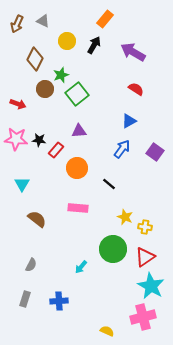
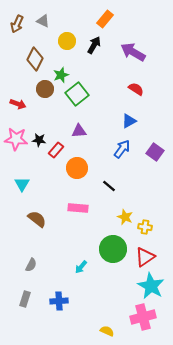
black line: moved 2 px down
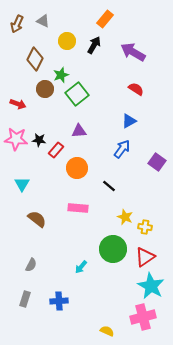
purple square: moved 2 px right, 10 px down
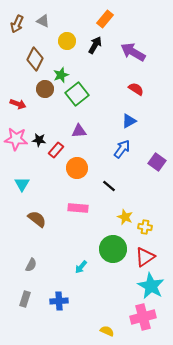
black arrow: moved 1 px right
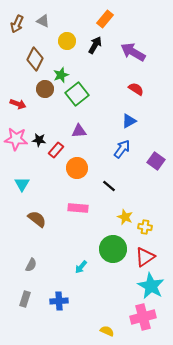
purple square: moved 1 px left, 1 px up
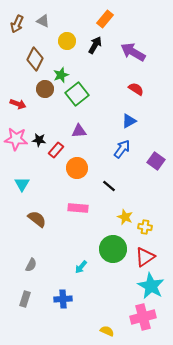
blue cross: moved 4 px right, 2 px up
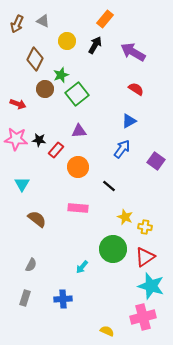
orange circle: moved 1 px right, 1 px up
cyan arrow: moved 1 px right
cyan star: rotated 12 degrees counterclockwise
gray rectangle: moved 1 px up
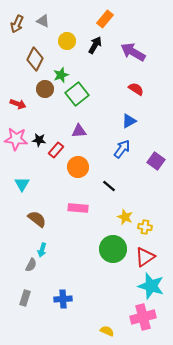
cyan arrow: moved 40 px left, 17 px up; rotated 24 degrees counterclockwise
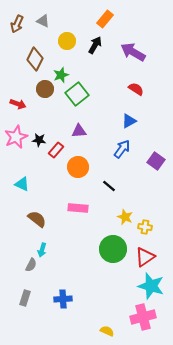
pink star: moved 2 px up; rotated 30 degrees counterclockwise
cyan triangle: rotated 35 degrees counterclockwise
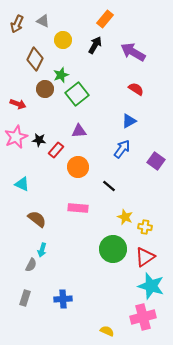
yellow circle: moved 4 px left, 1 px up
